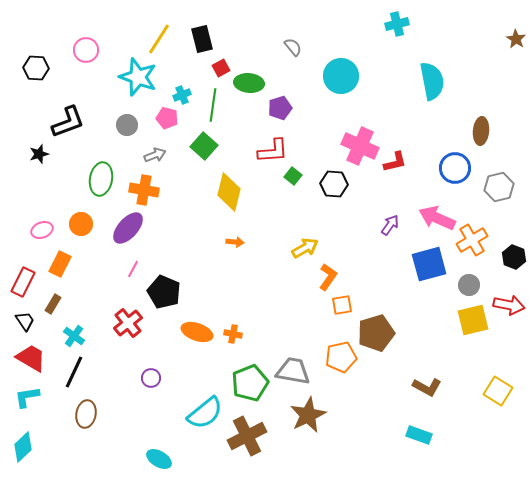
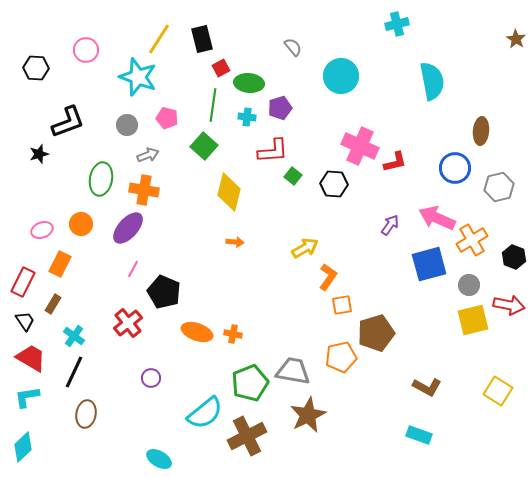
cyan cross at (182, 95): moved 65 px right, 22 px down; rotated 30 degrees clockwise
gray arrow at (155, 155): moved 7 px left
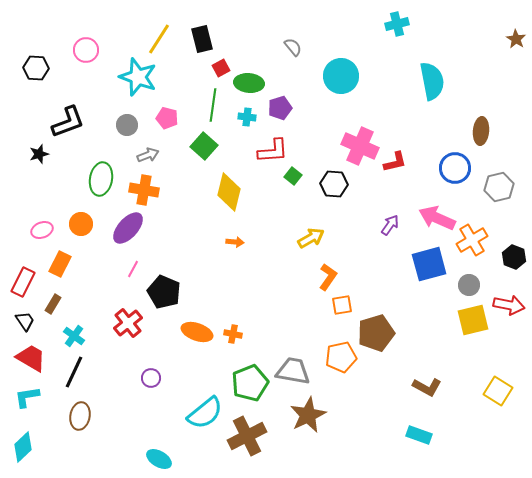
yellow arrow at (305, 248): moved 6 px right, 10 px up
brown ellipse at (86, 414): moved 6 px left, 2 px down
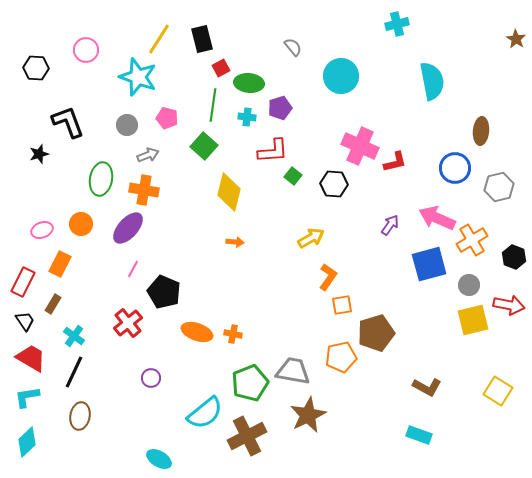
black L-shape at (68, 122): rotated 90 degrees counterclockwise
cyan diamond at (23, 447): moved 4 px right, 5 px up
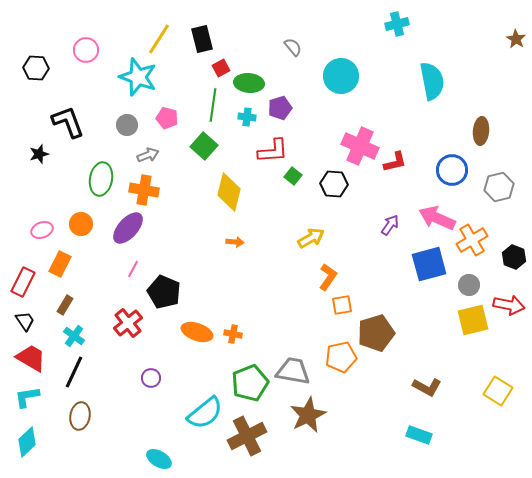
blue circle at (455, 168): moved 3 px left, 2 px down
brown rectangle at (53, 304): moved 12 px right, 1 px down
